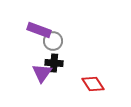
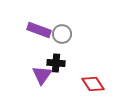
gray circle: moved 9 px right, 7 px up
black cross: moved 2 px right
purple triangle: moved 2 px down
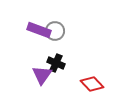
gray circle: moved 7 px left, 3 px up
black cross: rotated 18 degrees clockwise
red diamond: moved 1 px left; rotated 10 degrees counterclockwise
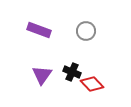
gray circle: moved 31 px right
black cross: moved 16 px right, 9 px down
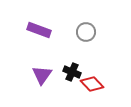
gray circle: moved 1 px down
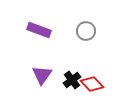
gray circle: moved 1 px up
black cross: moved 8 px down; rotated 30 degrees clockwise
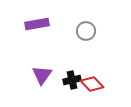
purple rectangle: moved 2 px left, 6 px up; rotated 30 degrees counterclockwise
black cross: rotated 24 degrees clockwise
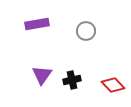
red diamond: moved 21 px right, 1 px down
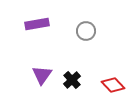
black cross: rotated 30 degrees counterclockwise
